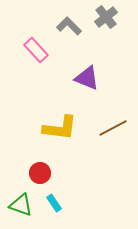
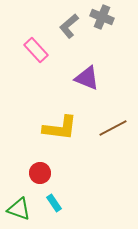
gray cross: moved 4 px left; rotated 30 degrees counterclockwise
gray L-shape: rotated 85 degrees counterclockwise
green triangle: moved 2 px left, 4 px down
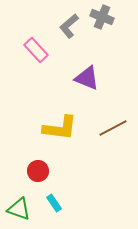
red circle: moved 2 px left, 2 px up
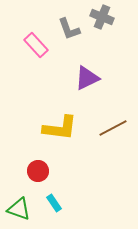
gray L-shape: moved 3 px down; rotated 70 degrees counterclockwise
pink rectangle: moved 5 px up
purple triangle: rotated 48 degrees counterclockwise
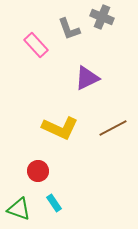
yellow L-shape: rotated 18 degrees clockwise
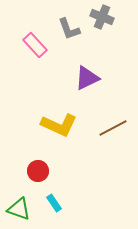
pink rectangle: moved 1 px left
yellow L-shape: moved 1 px left, 3 px up
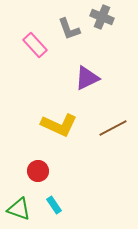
cyan rectangle: moved 2 px down
